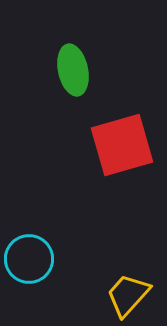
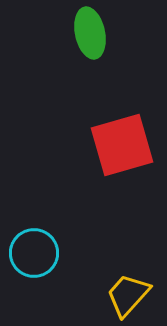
green ellipse: moved 17 px right, 37 px up
cyan circle: moved 5 px right, 6 px up
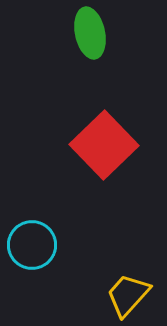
red square: moved 18 px left; rotated 28 degrees counterclockwise
cyan circle: moved 2 px left, 8 px up
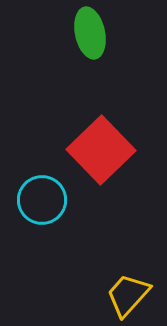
red square: moved 3 px left, 5 px down
cyan circle: moved 10 px right, 45 px up
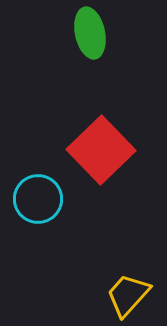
cyan circle: moved 4 px left, 1 px up
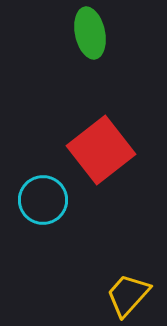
red square: rotated 6 degrees clockwise
cyan circle: moved 5 px right, 1 px down
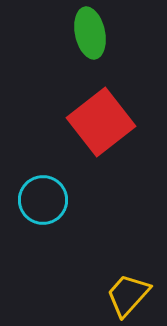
red square: moved 28 px up
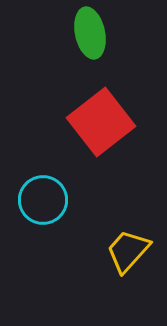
yellow trapezoid: moved 44 px up
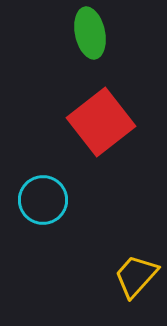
yellow trapezoid: moved 8 px right, 25 px down
